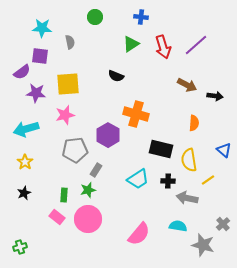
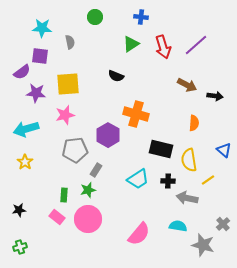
black star: moved 5 px left, 17 px down; rotated 16 degrees clockwise
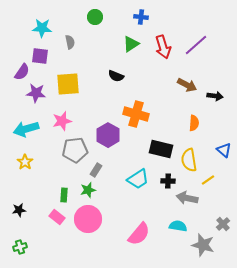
purple semicircle: rotated 18 degrees counterclockwise
pink star: moved 3 px left, 6 px down
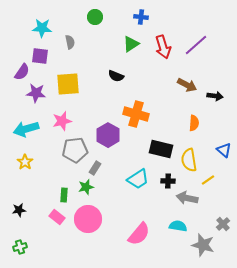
gray rectangle: moved 1 px left, 2 px up
green star: moved 2 px left, 3 px up
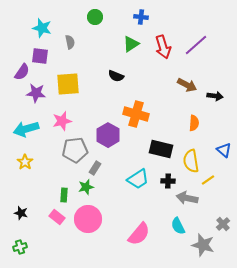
cyan star: rotated 12 degrees clockwise
yellow semicircle: moved 2 px right, 1 px down
black star: moved 2 px right, 3 px down; rotated 24 degrees clockwise
cyan semicircle: rotated 126 degrees counterclockwise
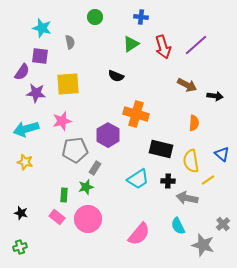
blue triangle: moved 2 px left, 4 px down
yellow star: rotated 21 degrees counterclockwise
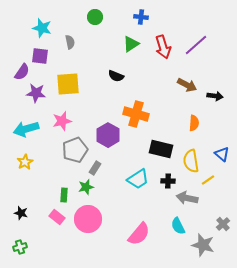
gray pentagon: rotated 15 degrees counterclockwise
yellow star: rotated 28 degrees clockwise
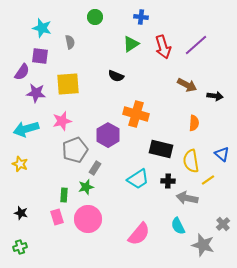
yellow star: moved 5 px left, 2 px down; rotated 21 degrees counterclockwise
pink rectangle: rotated 35 degrees clockwise
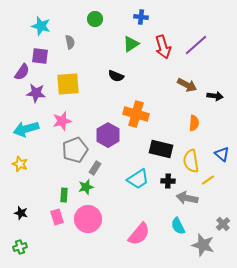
green circle: moved 2 px down
cyan star: moved 1 px left, 2 px up
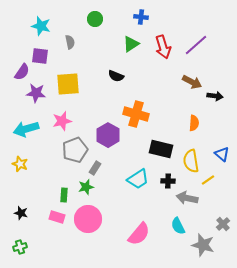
brown arrow: moved 5 px right, 3 px up
pink rectangle: rotated 56 degrees counterclockwise
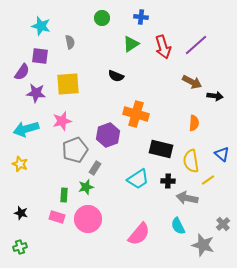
green circle: moved 7 px right, 1 px up
purple hexagon: rotated 10 degrees clockwise
